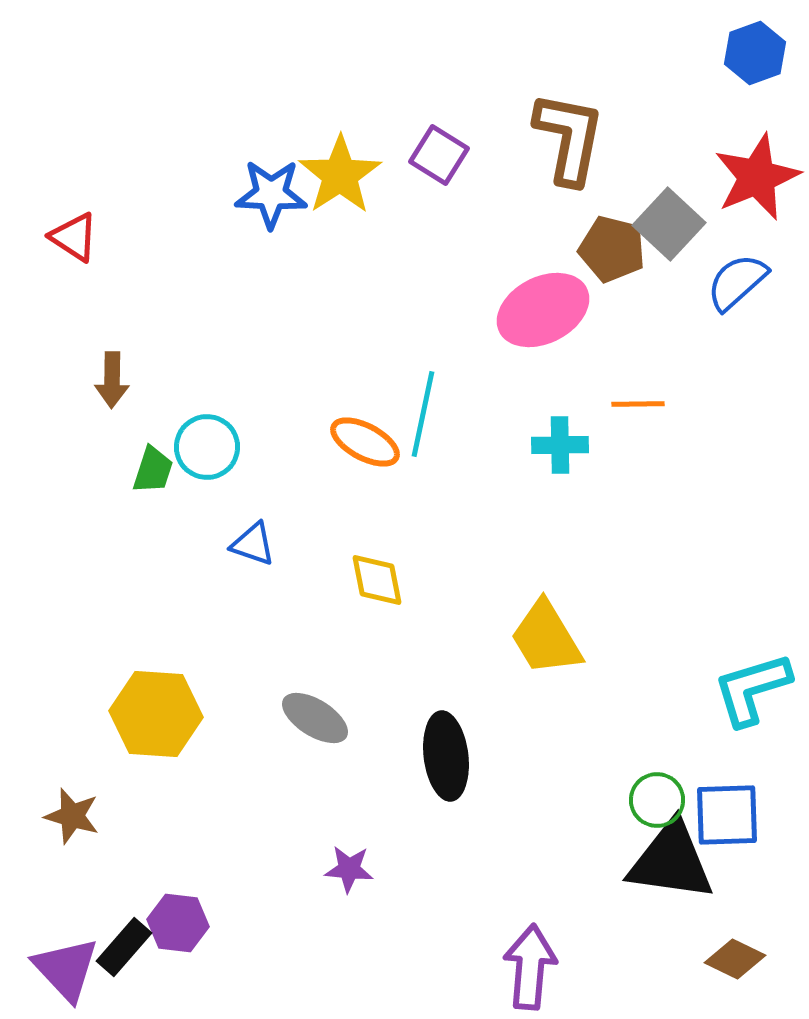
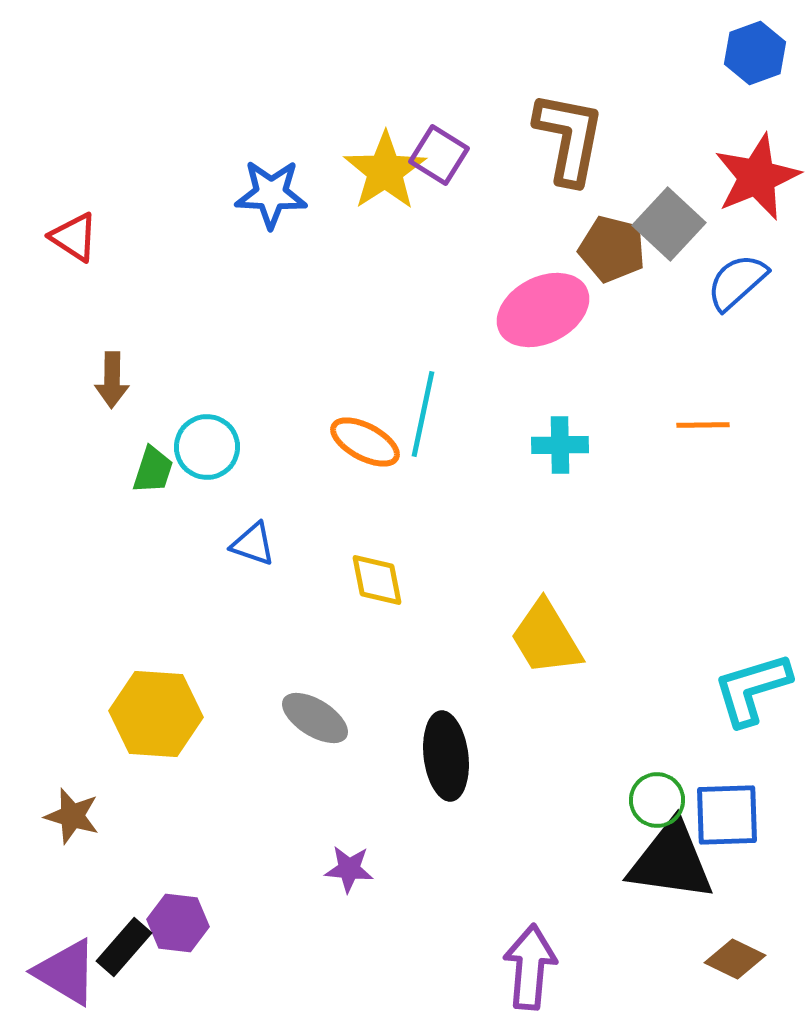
yellow star: moved 45 px right, 4 px up
orange line: moved 65 px right, 21 px down
purple triangle: moved 3 px down; rotated 16 degrees counterclockwise
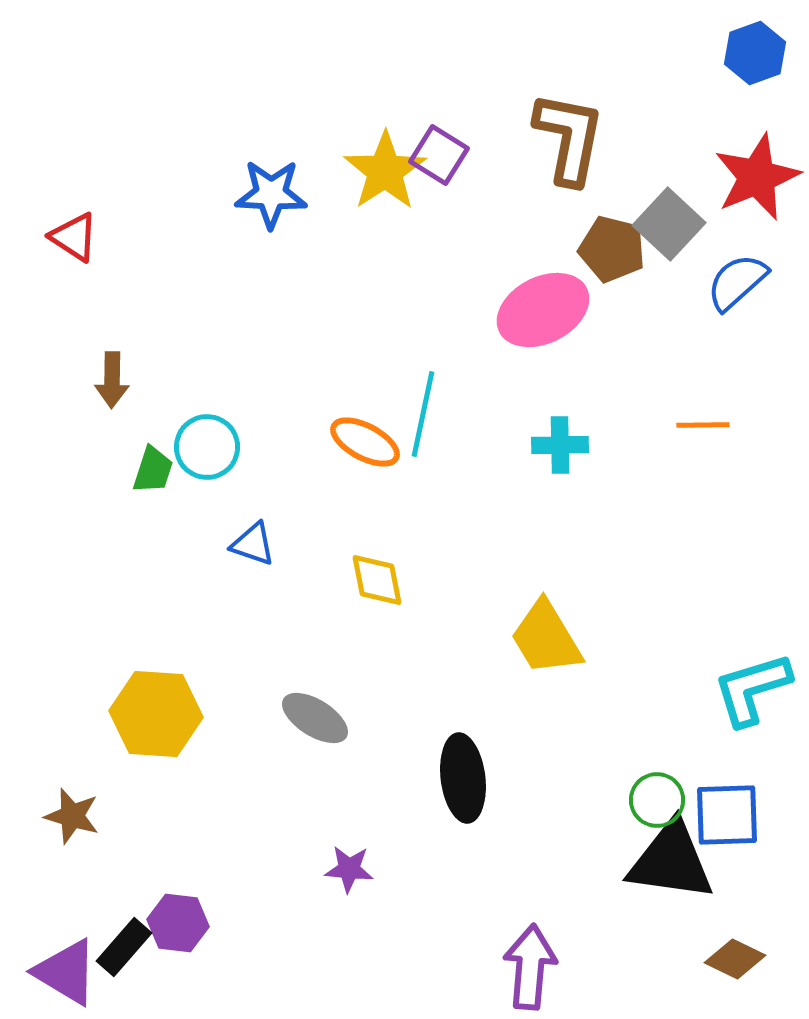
black ellipse: moved 17 px right, 22 px down
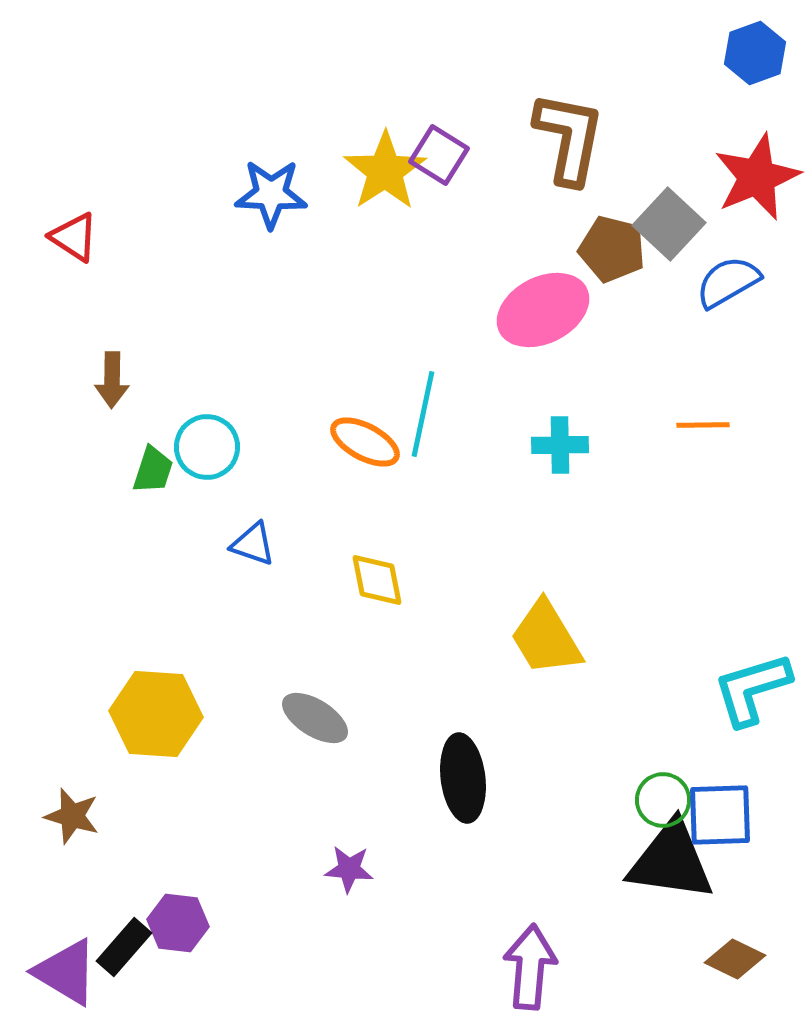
blue semicircle: moved 9 px left; rotated 12 degrees clockwise
green circle: moved 6 px right
blue square: moved 7 px left
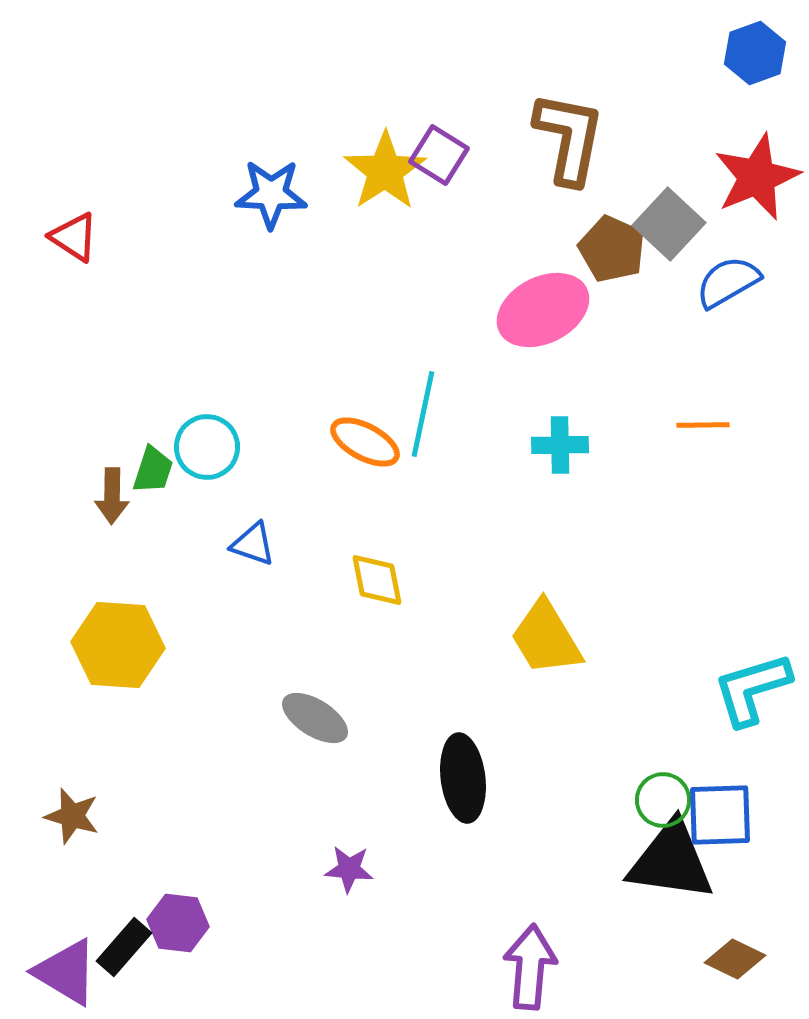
brown pentagon: rotated 10 degrees clockwise
brown arrow: moved 116 px down
yellow hexagon: moved 38 px left, 69 px up
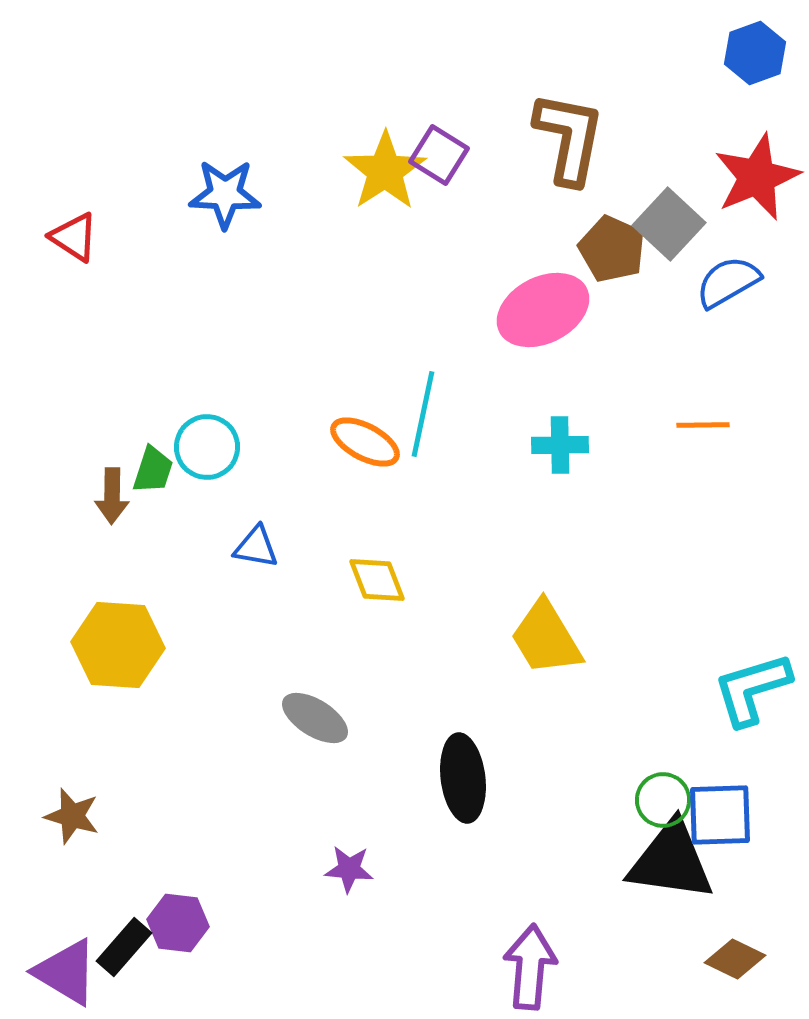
blue star: moved 46 px left
blue triangle: moved 3 px right, 3 px down; rotated 9 degrees counterclockwise
yellow diamond: rotated 10 degrees counterclockwise
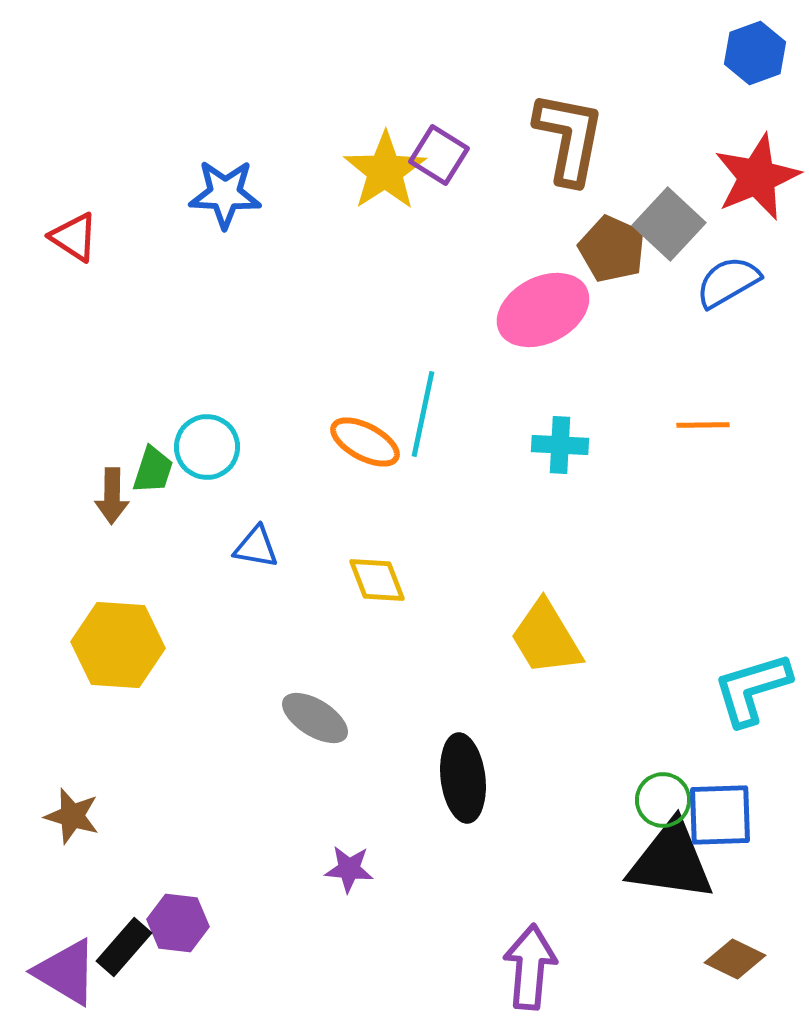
cyan cross: rotated 4 degrees clockwise
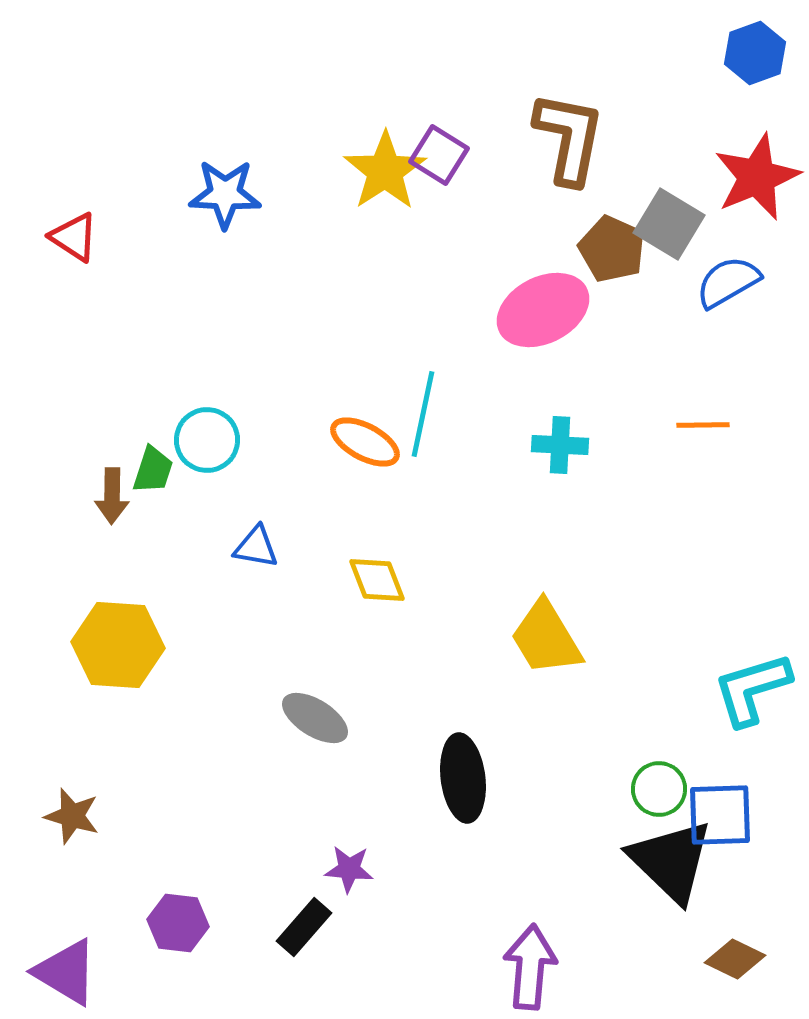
gray square: rotated 12 degrees counterclockwise
cyan circle: moved 7 px up
green circle: moved 4 px left, 11 px up
black triangle: rotated 36 degrees clockwise
black rectangle: moved 180 px right, 20 px up
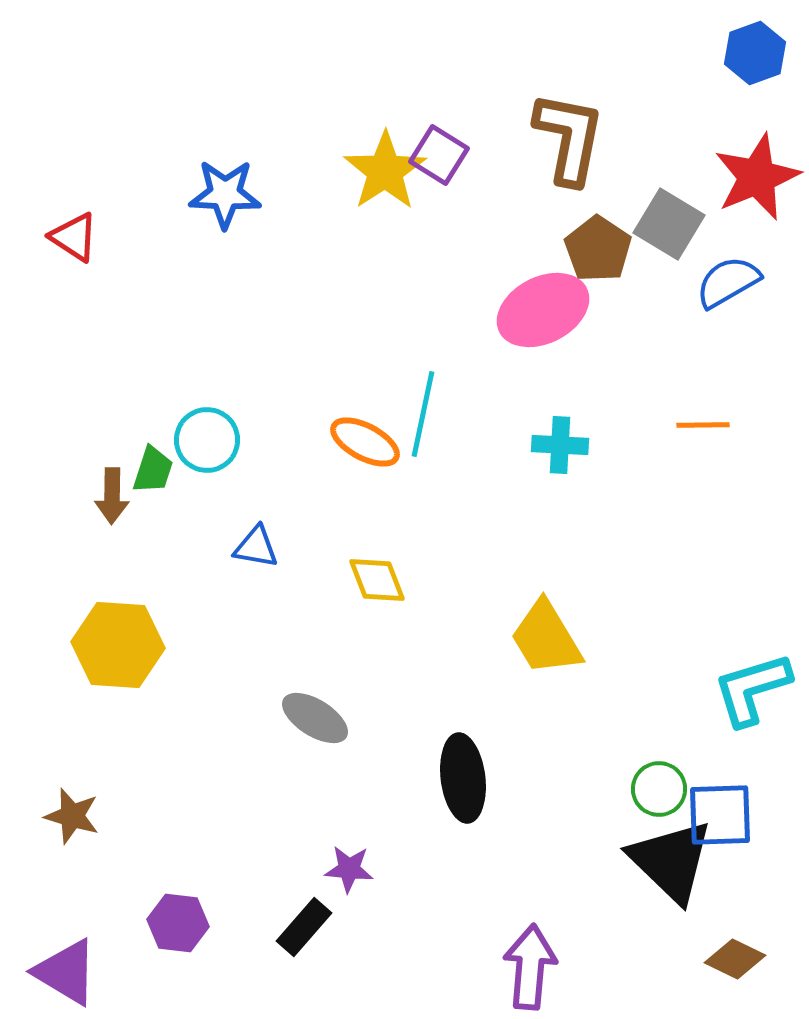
brown pentagon: moved 14 px left; rotated 10 degrees clockwise
